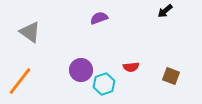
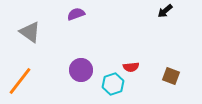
purple semicircle: moved 23 px left, 4 px up
cyan hexagon: moved 9 px right
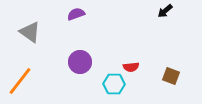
purple circle: moved 1 px left, 8 px up
cyan hexagon: moved 1 px right; rotated 20 degrees clockwise
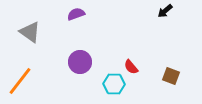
red semicircle: rotated 56 degrees clockwise
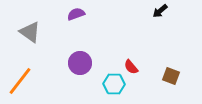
black arrow: moved 5 px left
purple circle: moved 1 px down
